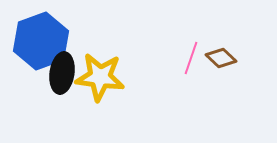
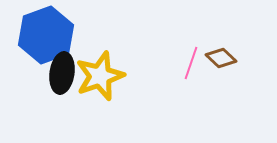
blue hexagon: moved 5 px right, 6 px up
pink line: moved 5 px down
yellow star: moved 1 px up; rotated 27 degrees counterclockwise
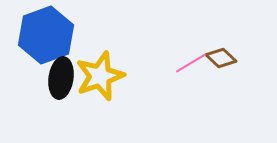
pink line: rotated 40 degrees clockwise
black ellipse: moved 1 px left, 5 px down
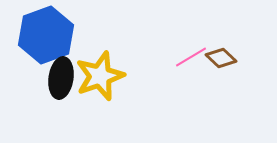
pink line: moved 6 px up
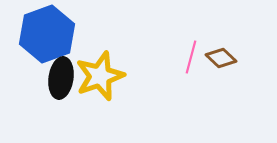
blue hexagon: moved 1 px right, 1 px up
pink line: rotated 44 degrees counterclockwise
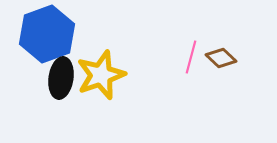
yellow star: moved 1 px right, 1 px up
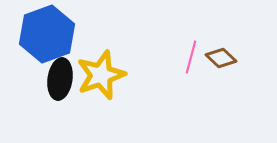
black ellipse: moved 1 px left, 1 px down
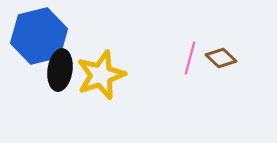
blue hexagon: moved 8 px left, 2 px down; rotated 6 degrees clockwise
pink line: moved 1 px left, 1 px down
black ellipse: moved 9 px up
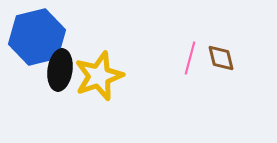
blue hexagon: moved 2 px left, 1 px down
brown diamond: rotated 32 degrees clockwise
yellow star: moved 2 px left, 1 px down
